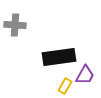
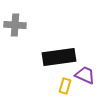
purple trapezoid: rotated 95 degrees counterclockwise
yellow rectangle: rotated 14 degrees counterclockwise
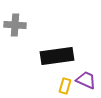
black rectangle: moved 2 px left, 1 px up
purple trapezoid: moved 1 px right, 5 px down
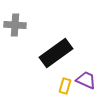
black rectangle: moved 1 px left, 3 px up; rotated 28 degrees counterclockwise
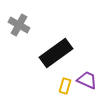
gray cross: moved 4 px right; rotated 25 degrees clockwise
purple trapezoid: moved 1 px right
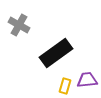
purple trapezoid: rotated 30 degrees counterclockwise
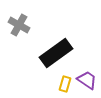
purple trapezoid: rotated 40 degrees clockwise
yellow rectangle: moved 2 px up
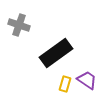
gray cross: rotated 10 degrees counterclockwise
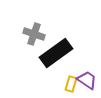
gray cross: moved 15 px right, 9 px down
yellow rectangle: moved 6 px right
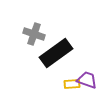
purple trapezoid: rotated 15 degrees counterclockwise
yellow rectangle: moved 1 px right; rotated 70 degrees clockwise
